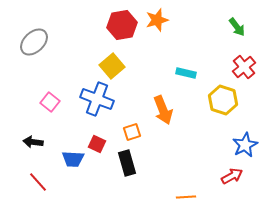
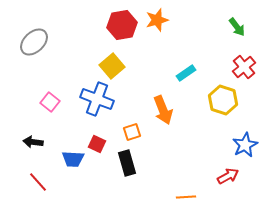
cyan rectangle: rotated 48 degrees counterclockwise
red arrow: moved 4 px left
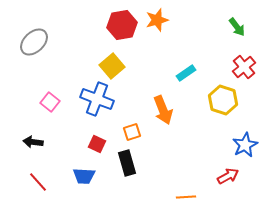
blue trapezoid: moved 11 px right, 17 px down
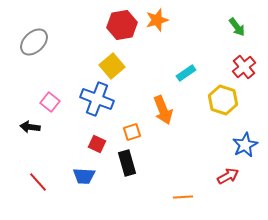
black arrow: moved 3 px left, 15 px up
orange line: moved 3 px left
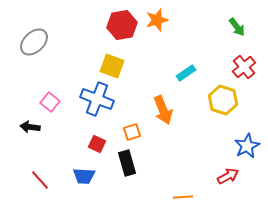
yellow square: rotated 30 degrees counterclockwise
blue star: moved 2 px right, 1 px down
red line: moved 2 px right, 2 px up
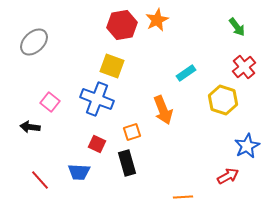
orange star: rotated 10 degrees counterclockwise
blue trapezoid: moved 5 px left, 4 px up
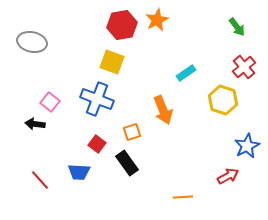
gray ellipse: moved 2 px left; rotated 56 degrees clockwise
yellow square: moved 4 px up
black arrow: moved 5 px right, 3 px up
red square: rotated 12 degrees clockwise
black rectangle: rotated 20 degrees counterclockwise
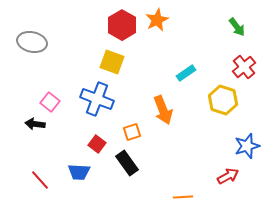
red hexagon: rotated 20 degrees counterclockwise
blue star: rotated 10 degrees clockwise
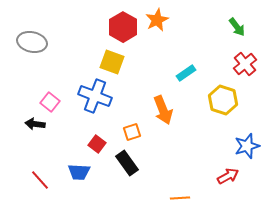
red hexagon: moved 1 px right, 2 px down
red cross: moved 1 px right, 3 px up
blue cross: moved 2 px left, 3 px up
orange line: moved 3 px left, 1 px down
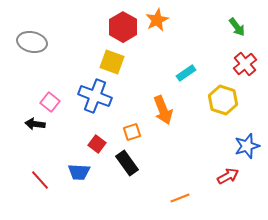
orange line: rotated 18 degrees counterclockwise
